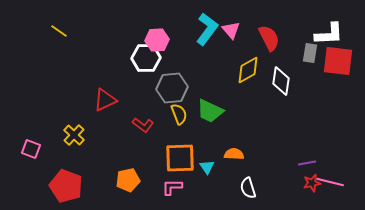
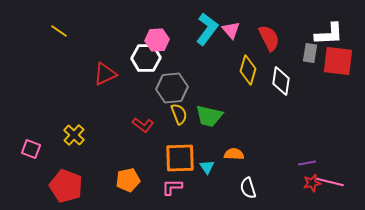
yellow diamond: rotated 44 degrees counterclockwise
red triangle: moved 26 px up
green trapezoid: moved 1 px left, 5 px down; rotated 12 degrees counterclockwise
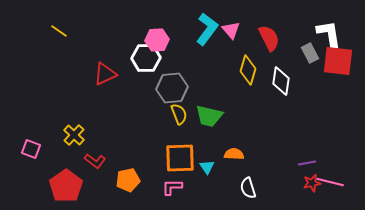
white L-shape: rotated 96 degrees counterclockwise
gray rectangle: rotated 36 degrees counterclockwise
red L-shape: moved 48 px left, 36 px down
red pentagon: rotated 16 degrees clockwise
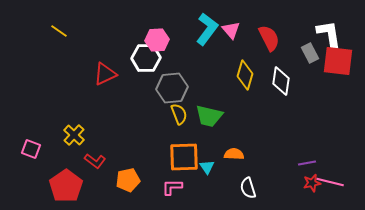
yellow diamond: moved 3 px left, 5 px down
orange square: moved 4 px right, 1 px up
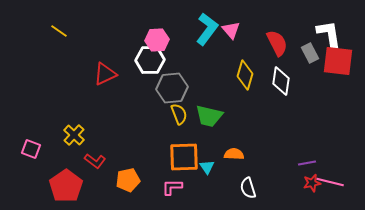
red semicircle: moved 8 px right, 5 px down
white hexagon: moved 4 px right, 2 px down
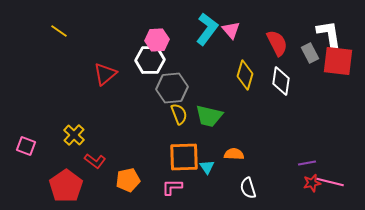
red triangle: rotated 15 degrees counterclockwise
pink square: moved 5 px left, 3 px up
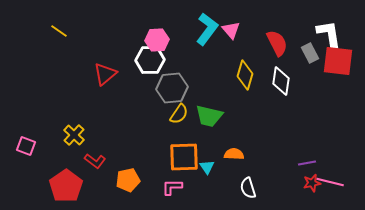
yellow semicircle: rotated 55 degrees clockwise
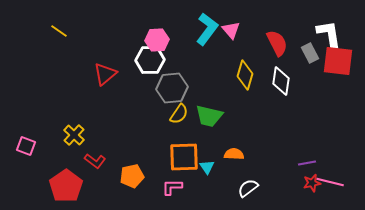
orange pentagon: moved 4 px right, 4 px up
white semicircle: rotated 70 degrees clockwise
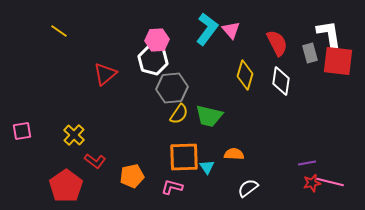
gray rectangle: rotated 12 degrees clockwise
white hexagon: moved 3 px right; rotated 16 degrees clockwise
pink square: moved 4 px left, 15 px up; rotated 30 degrees counterclockwise
pink L-shape: rotated 15 degrees clockwise
